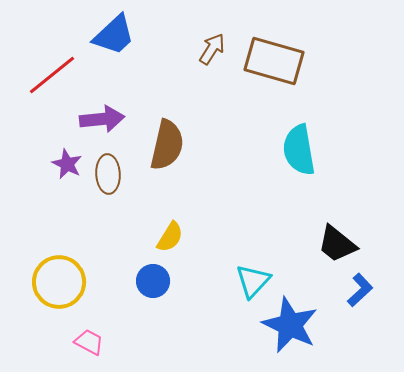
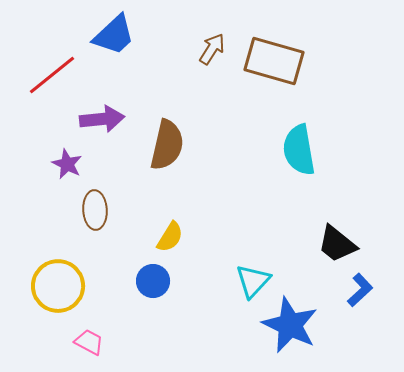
brown ellipse: moved 13 px left, 36 px down
yellow circle: moved 1 px left, 4 px down
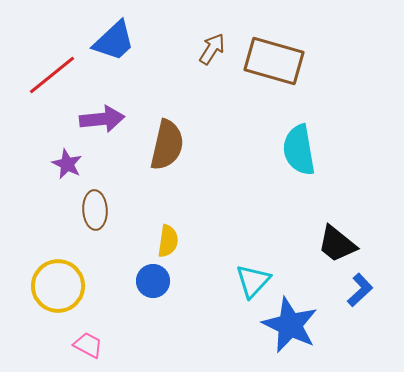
blue trapezoid: moved 6 px down
yellow semicircle: moved 2 px left, 4 px down; rotated 24 degrees counterclockwise
pink trapezoid: moved 1 px left, 3 px down
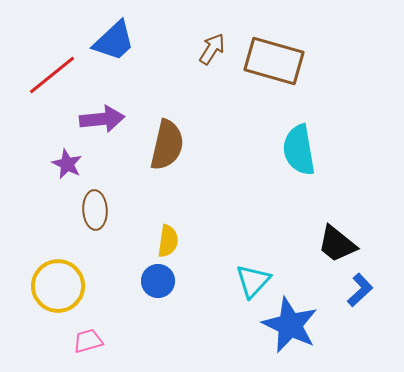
blue circle: moved 5 px right
pink trapezoid: moved 4 px up; rotated 44 degrees counterclockwise
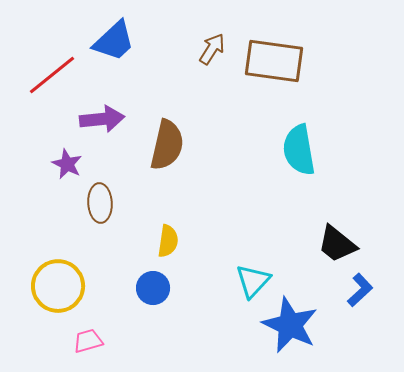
brown rectangle: rotated 8 degrees counterclockwise
brown ellipse: moved 5 px right, 7 px up
blue circle: moved 5 px left, 7 px down
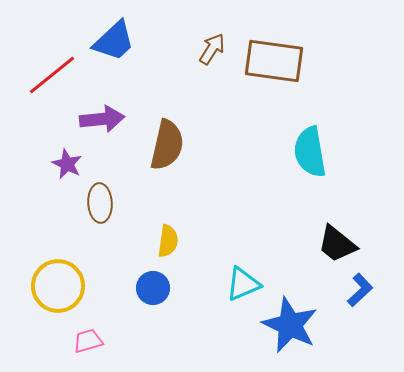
cyan semicircle: moved 11 px right, 2 px down
cyan triangle: moved 10 px left, 3 px down; rotated 24 degrees clockwise
